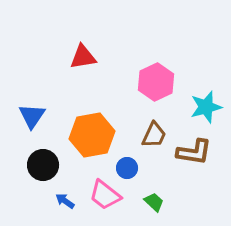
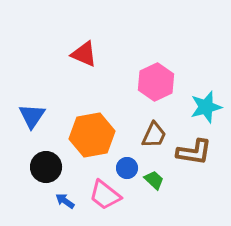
red triangle: moved 1 px right, 3 px up; rotated 32 degrees clockwise
black circle: moved 3 px right, 2 px down
green trapezoid: moved 22 px up
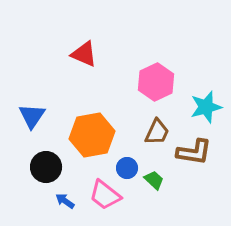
brown trapezoid: moved 3 px right, 3 px up
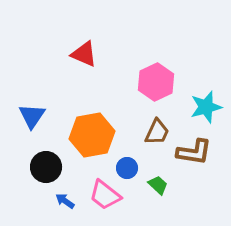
green trapezoid: moved 4 px right, 5 px down
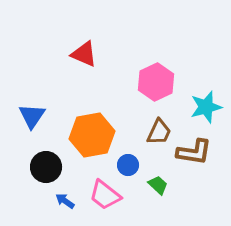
brown trapezoid: moved 2 px right
blue circle: moved 1 px right, 3 px up
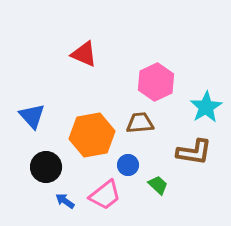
cyan star: rotated 16 degrees counterclockwise
blue triangle: rotated 16 degrees counterclockwise
brown trapezoid: moved 19 px left, 9 px up; rotated 120 degrees counterclockwise
pink trapezoid: rotated 76 degrees counterclockwise
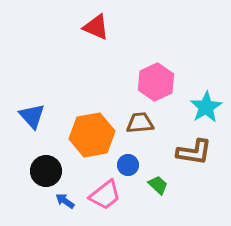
red triangle: moved 12 px right, 27 px up
black circle: moved 4 px down
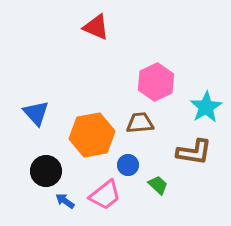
blue triangle: moved 4 px right, 3 px up
